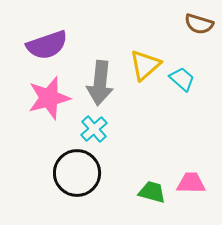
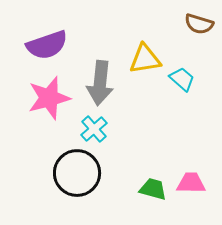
yellow triangle: moved 6 px up; rotated 32 degrees clockwise
green trapezoid: moved 1 px right, 3 px up
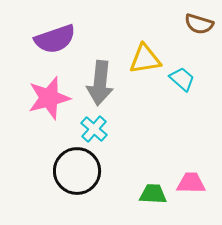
purple semicircle: moved 8 px right, 6 px up
cyan cross: rotated 8 degrees counterclockwise
black circle: moved 2 px up
green trapezoid: moved 5 px down; rotated 12 degrees counterclockwise
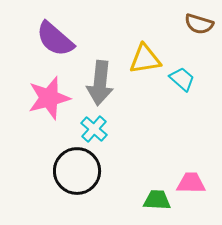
purple semicircle: rotated 60 degrees clockwise
green trapezoid: moved 4 px right, 6 px down
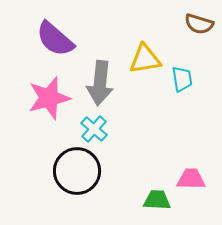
cyan trapezoid: rotated 40 degrees clockwise
pink trapezoid: moved 4 px up
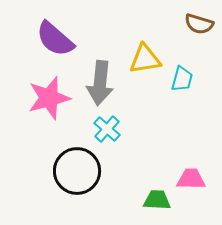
cyan trapezoid: rotated 24 degrees clockwise
cyan cross: moved 13 px right
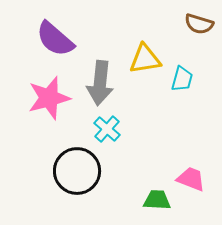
pink trapezoid: rotated 20 degrees clockwise
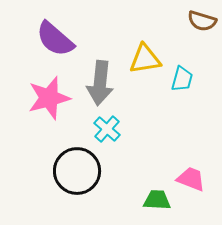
brown semicircle: moved 3 px right, 3 px up
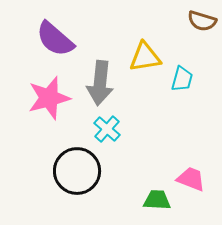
yellow triangle: moved 2 px up
